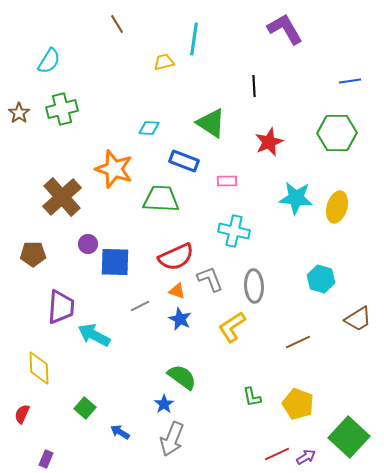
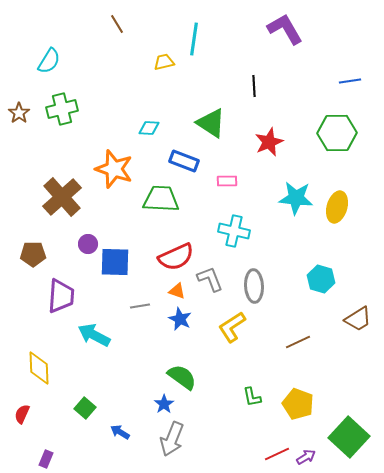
gray line at (140, 306): rotated 18 degrees clockwise
purple trapezoid at (61, 307): moved 11 px up
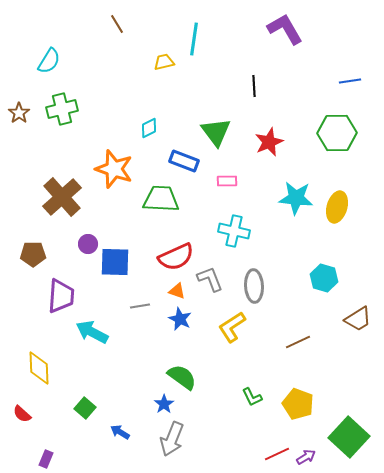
green triangle at (211, 123): moved 5 px right, 9 px down; rotated 20 degrees clockwise
cyan diamond at (149, 128): rotated 30 degrees counterclockwise
cyan hexagon at (321, 279): moved 3 px right, 1 px up
cyan arrow at (94, 335): moved 2 px left, 3 px up
green L-shape at (252, 397): rotated 15 degrees counterclockwise
red semicircle at (22, 414): rotated 72 degrees counterclockwise
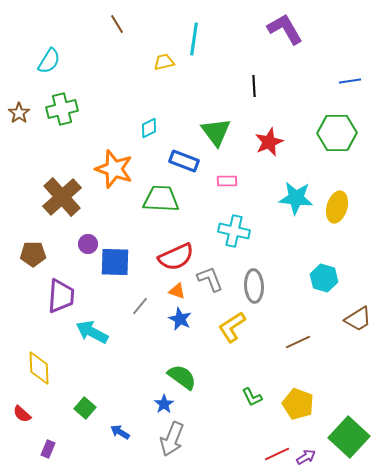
gray line at (140, 306): rotated 42 degrees counterclockwise
purple rectangle at (46, 459): moved 2 px right, 10 px up
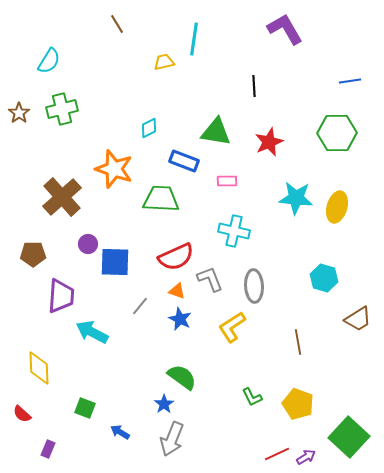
green triangle at (216, 132): rotated 44 degrees counterclockwise
brown line at (298, 342): rotated 75 degrees counterclockwise
green square at (85, 408): rotated 20 degrees counterclockwise
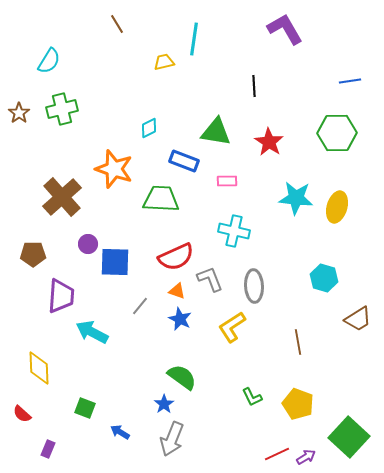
red star at (269, 142): rotated 16 degrees counterclockwise
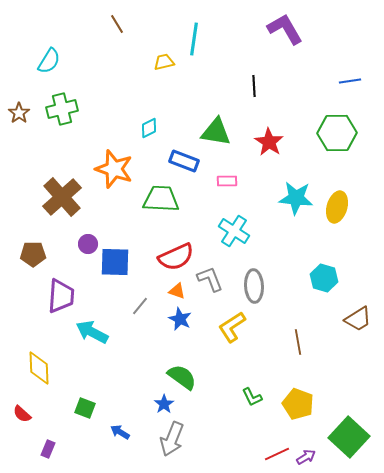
cyan cross at (234, 231): rotated 20 degrees clockwise
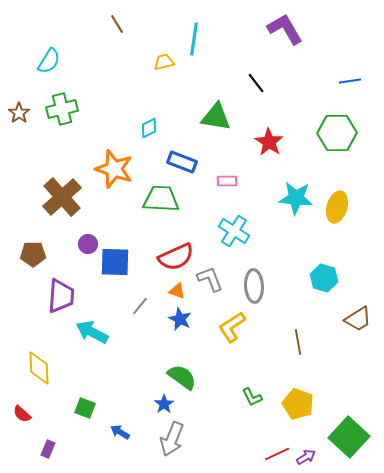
black line at (254, 86): moved 2 px right, 3 px up; rotated 35 degrees counterclockwise
green triangle at (216, 132): moved 15 px up
blue rectangle at (184, 161): moved 2 px left, 1 px down
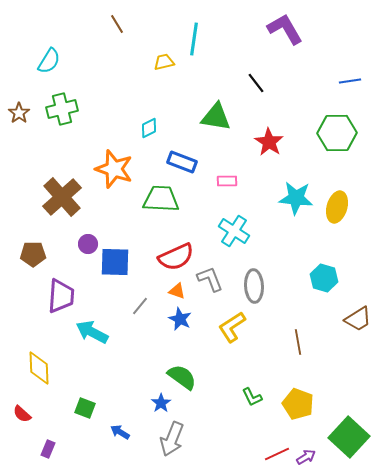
blue star at (164, 404): moved 3 px left, 1 px up
